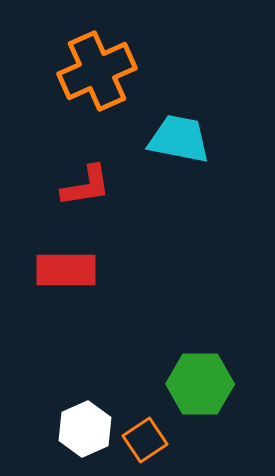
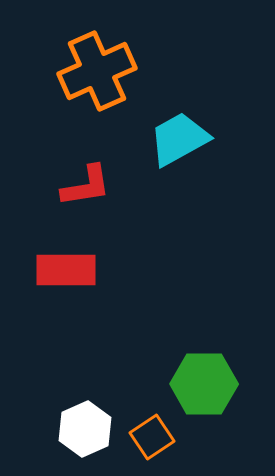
cyan trapezoid: rotated 40 degrees counterclockwise
green hexagon: moved 4 px right
orange square: moved 7 px right, 3 px up
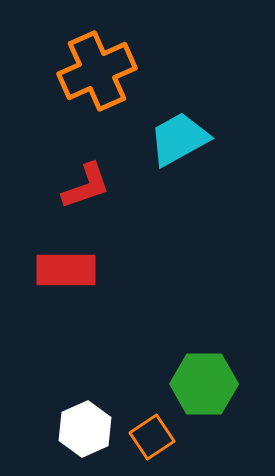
red L-shape: rotated 10 degrees counterclockwise
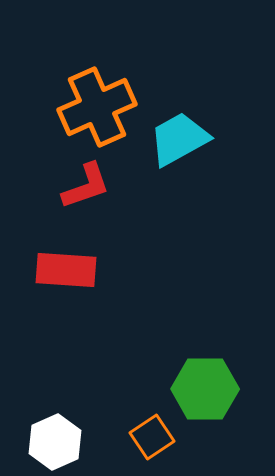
orange cross: moved 36 px down
red rectangle: rotated 4 degrees clockwise
green hexagon: moved 1 px right, 5 px down
white hexagon: moved 30 px left, 13 px down
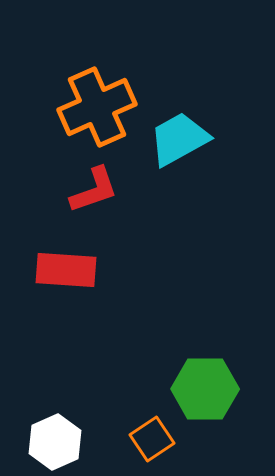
red L-shape: moved 8 px right, 4 px down
orange square: moved 2 px down
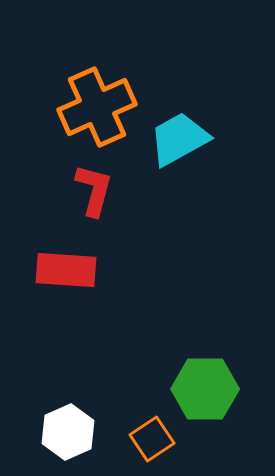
red L-shape: rotated 56 degrees counterclockwise
white hexagon: moved 13 px right, 10 px up
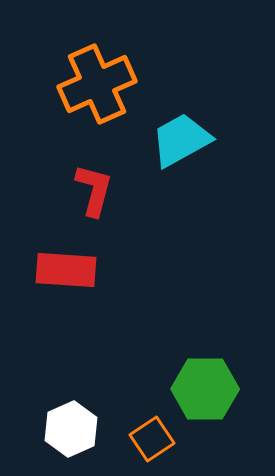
orange cross: moved 23 px up
cyan trapezoid: moved 2 px right, 1 px down
white hexagon: moved 3 px right, 3 px up
